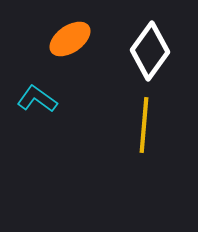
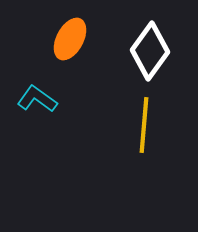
orange ellipse: rotated 27 degrees counterclockwise
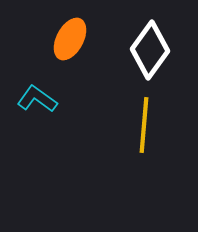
white diamond: moved 1 px up
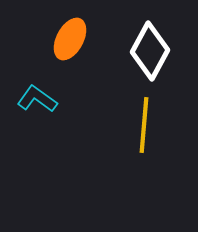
white diamond: moved 1 px down; rotated 8 degrees counterclockwise
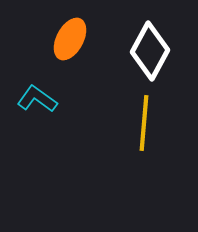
yellow line: moved 2 px up
